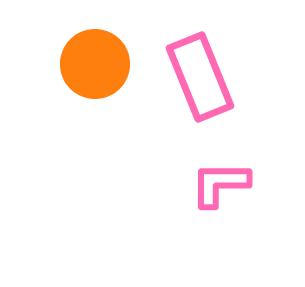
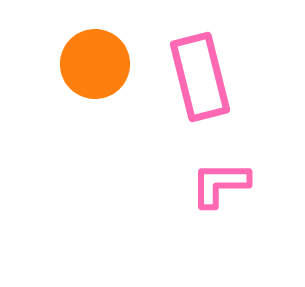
pink rectangle: rotated 8 degrees clockwise
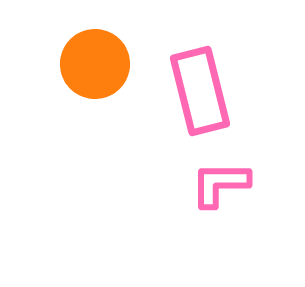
pink rectangle: moved 14 px down
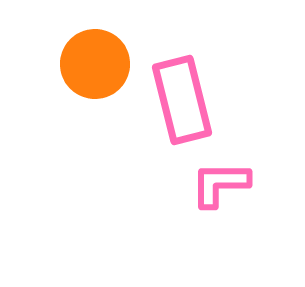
pink rectangle: moved 18 px left, 9 px down
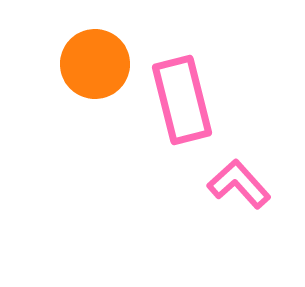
pink L-shape: moved 19 px right; rotated 48 degrees clockwise
